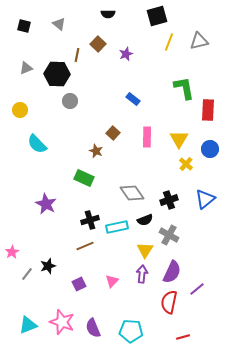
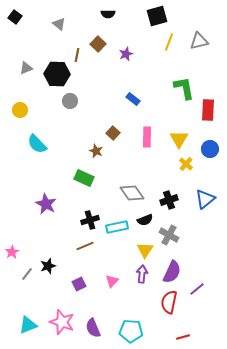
black square at (24, 26): moved 9 px left, 9 px up; rotated 24 degrees clockwise
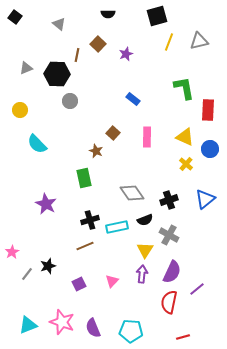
yellow triangle at (179, 139): moved 6 px right, 2 px up; rotated 36 degrees counterclockwise
green rectangle at (84, 178): rotated 54 degrees clockwise
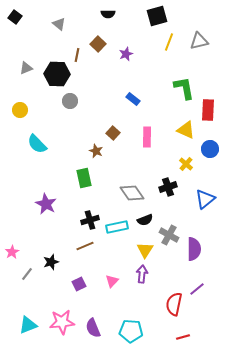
yellow triangle at (185, 137): moved 1 px right, 7 px up
black cross at (169, 200): moved 1 px left, 13 px up
black star at (48, 266): moved 3 px right, 4 px up
purple semicircle at (172, 272): moved 22 px right, 23 px up; rotated 25 degrees counterclockwise
red semicircle at (169, 302): moved 5 px right, 2 px down
pink star at (62, 322): rotated 25 degrees counterclockwise
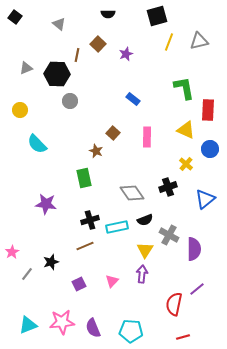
purple star at (46, 204): rotated 20 degrees counterclockwise
